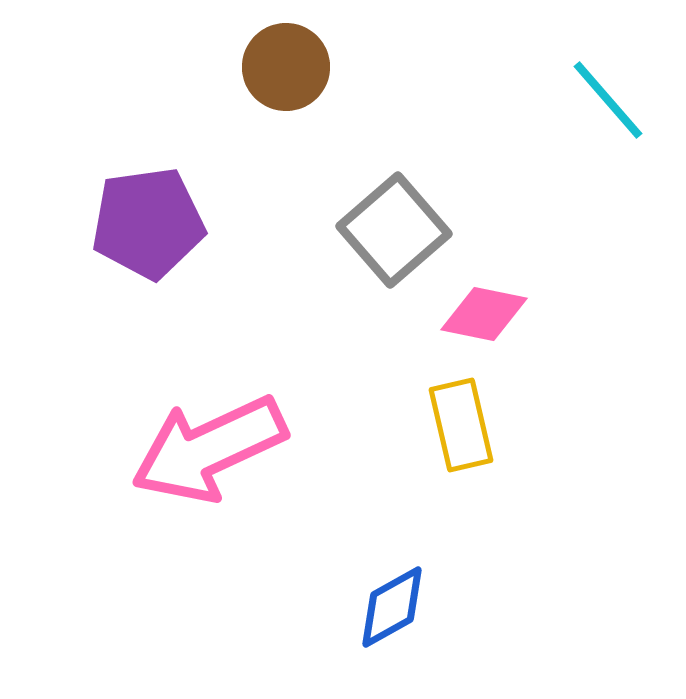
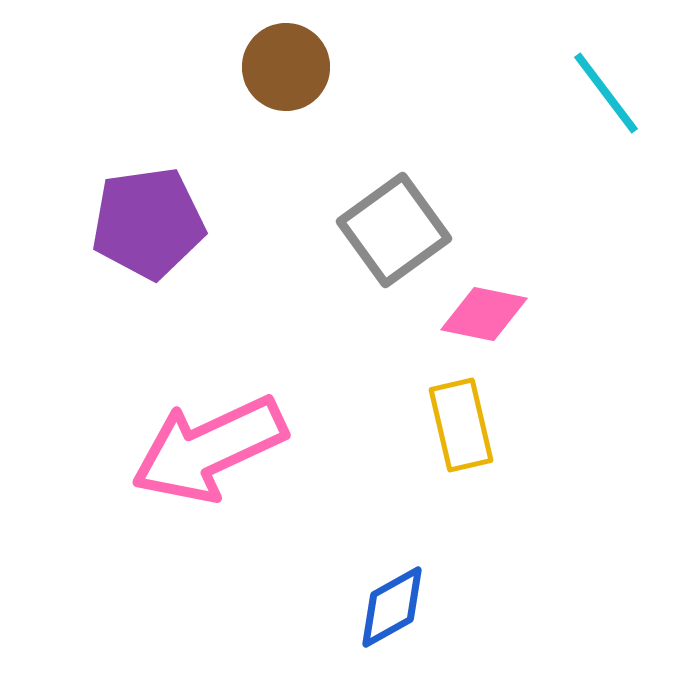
cyan line: moved 2 px left, 7 px up; rotated 4 degrees clockwise
gray square: rotated 5 degrees clockwise
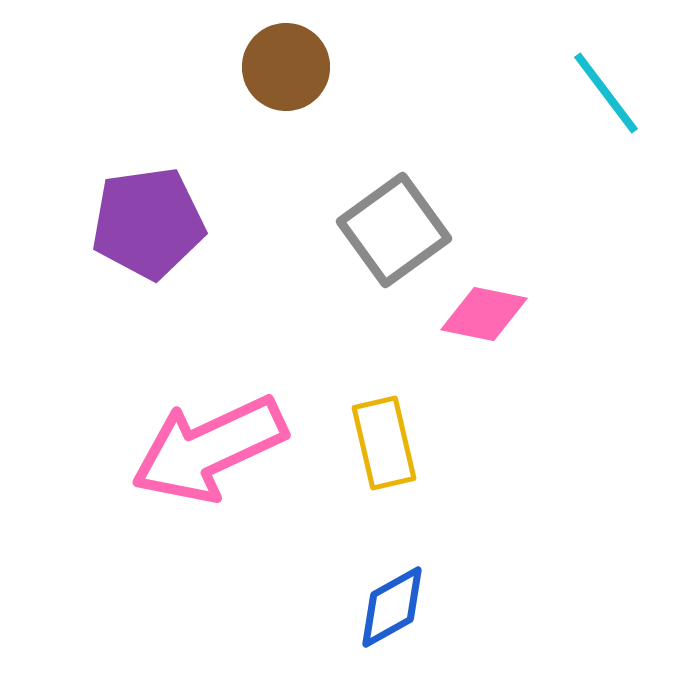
yellow rectangle: moved 77 px left, 18 px down
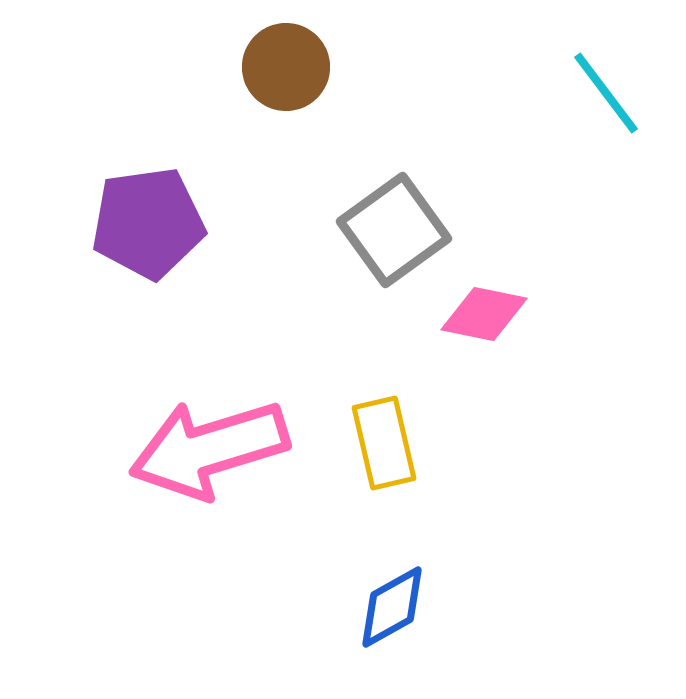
pink arrow: rotated 8 degrees clockwise
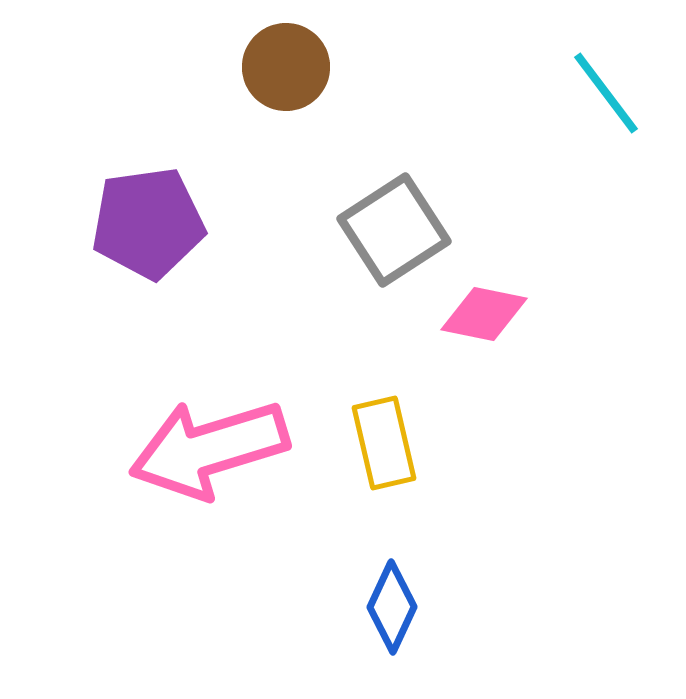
gray square: rotated 3 degrees clockwise
blue diamond: rotated 36 degrees counterclockwise
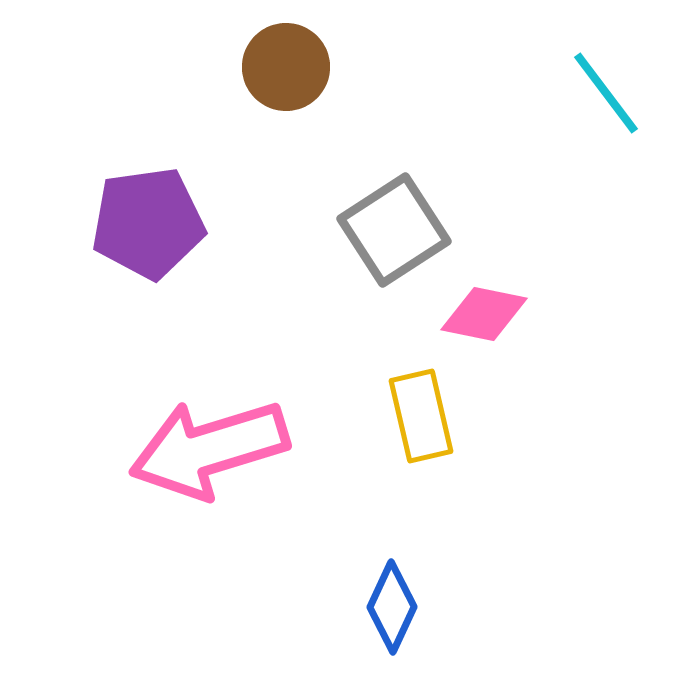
yellow rectangle: moved 37 px right, 27 px up
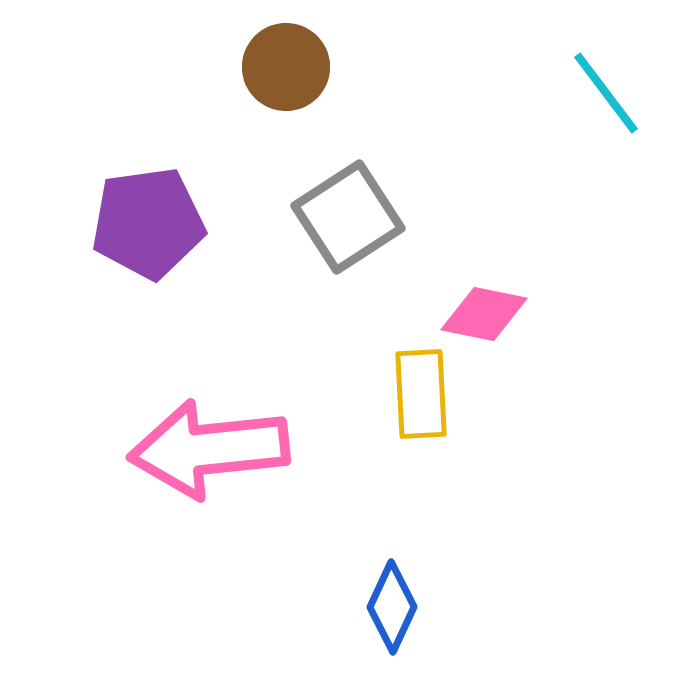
gray square: moved 46 px left, 13 px up
yellow rectangle: moved 22 px up; rotated 10 degrees clockwise
pink arrow: rotated 11 degrees clockwise
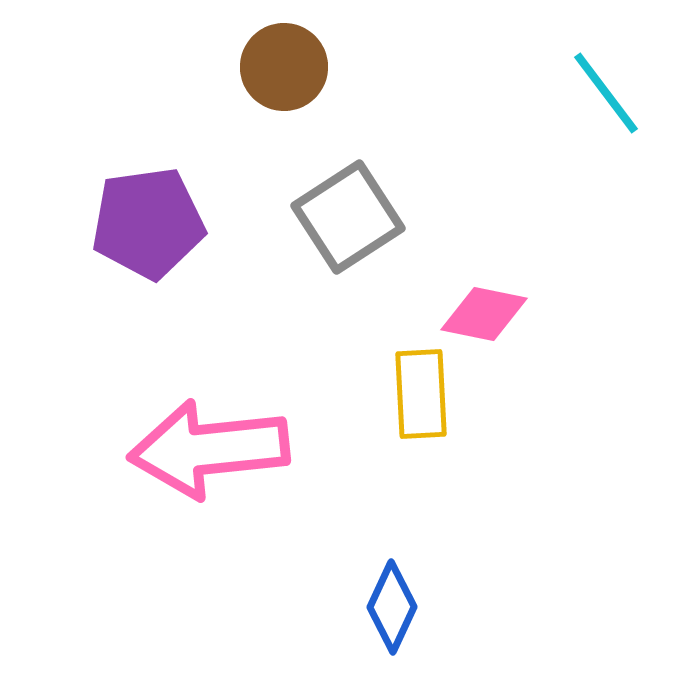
brown circle: moved 2 px left
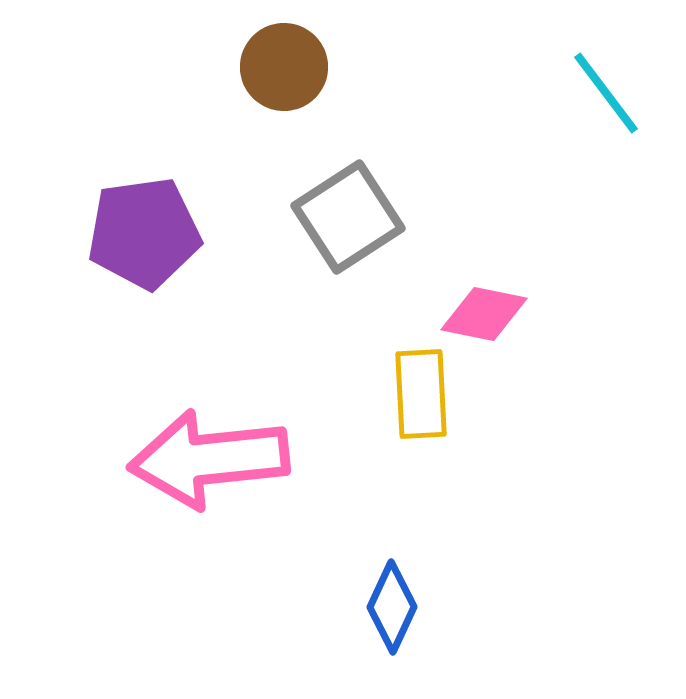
purple pentagon: moved 4 px left, 10 px down
pink arrow: moved 10 px down
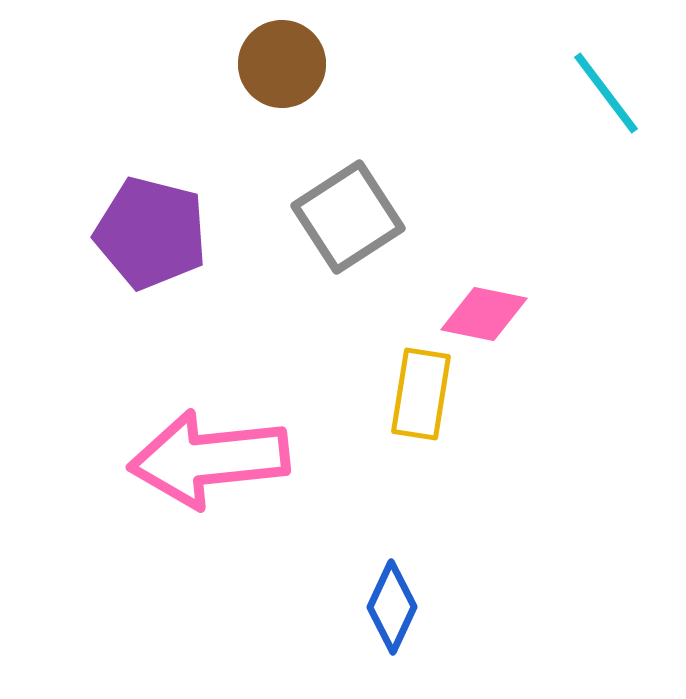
brown circle: moved 2 px left, 3 px up
purple pentagon: moved 7 px right; rotated 22 degrees clockwise
yellow rectangle: rotated 12 degrees clockwise
